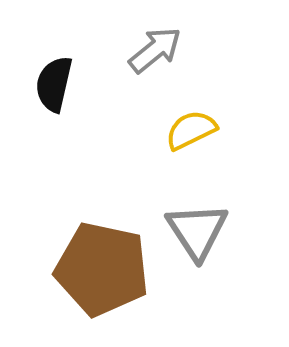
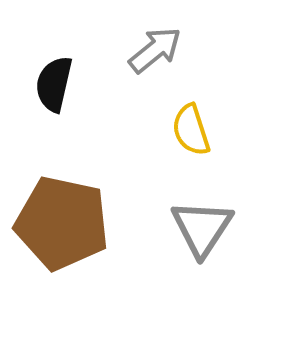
yellow semicircle: rotated 82 degrees counterclockwise
gray triangle: moved 5 px right, 3 px up; rotated 6 degrees clockwise
brown pentagon: moved 40 px left, 46 px up
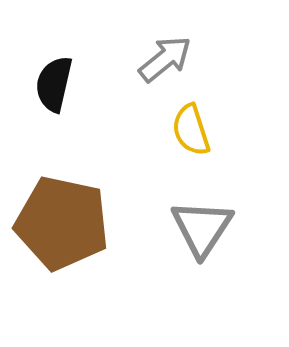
gray arrow: moved 10 px right, 9 px down
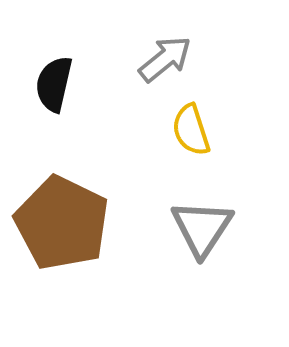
brown pentagon: rotated 14 degrees clockwise
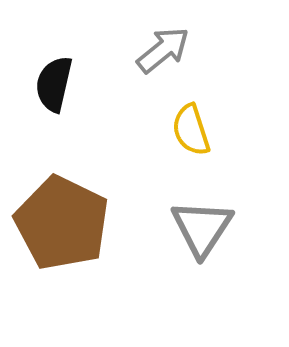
gray arrow: moved 2 px left, 9 px up
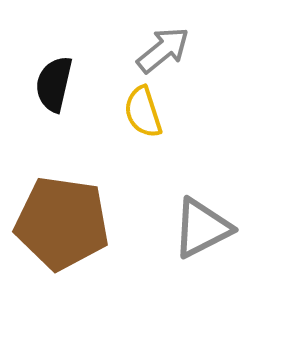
yellow semicircle: moved 48 px left, 18 px up
brown pentagon: rotated 18 degrees counterclockwise
gray triangle: rotated 30 degrees clockwise
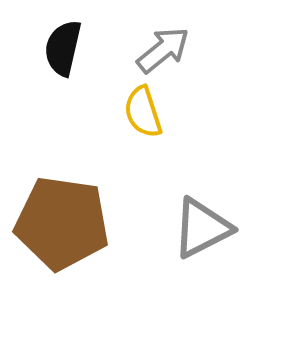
black semicircle: moved 9 px right, 36 px up
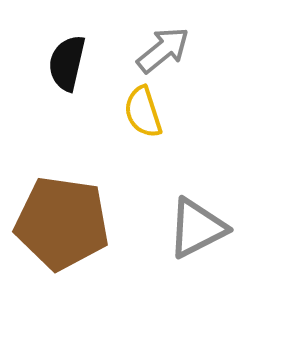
black semicircle: moved 4 px right, 15 px down
gray triangle: moved 5 px left
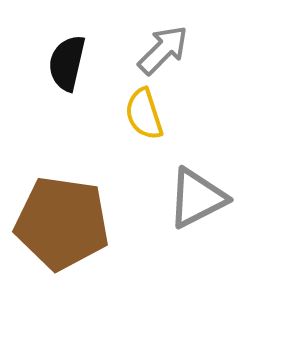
gray arrow: rotated 6 degrees counterclockwise
yellow semicircle: moved 1 px right, 2 px down
gray triangle: moved 30 px up
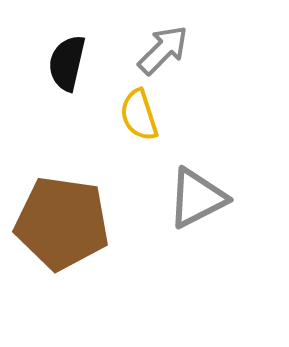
yellow semicircle: moved 5 px left, 1 px down
